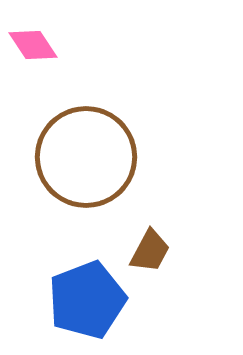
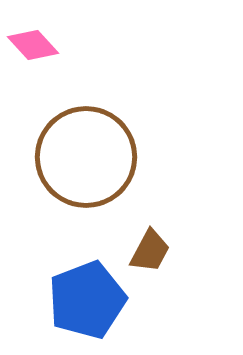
pink diamond: rotated 9 degrees counterclockwise
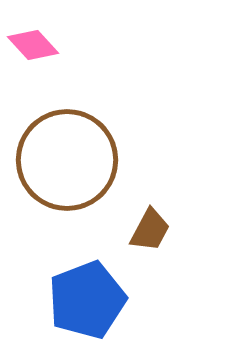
brown circle: moved 19 px left, 3 px down
brown trapezoid: moved 21 px up
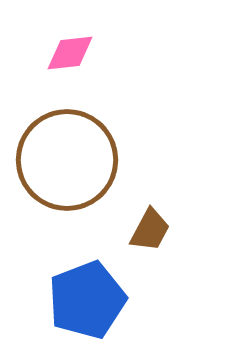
pink diamond: moved 37 px right, 8 px down; rotated 54 degrees counterclockwise
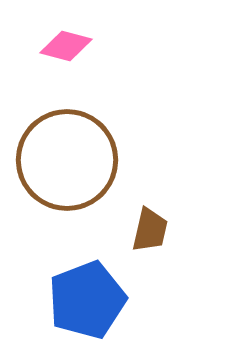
pink diamond: moved 4 px left, 7 px up; rotated 21 degrees clockwise
brown trapezoid: rotated 15 degrees counterclockwise
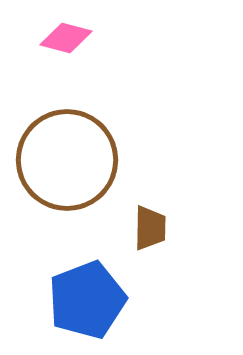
pink diamond: moved 8 px up
brown trapezoid: moved 2 px up; rotated 12 degrees counterclockwise
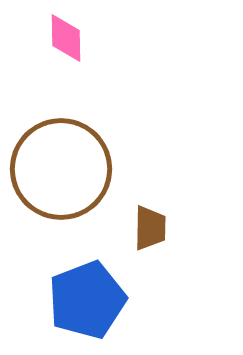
pink diamond: rotated 75 degrees clockwise
brown circle: moved 6 px left, 9 px down
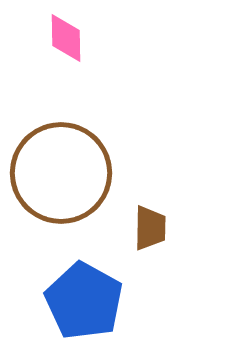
brown circle: moved 4 px down
blue pentagon: moved 3 px left, 1 px down; rotated 22 degrees counterclockwise
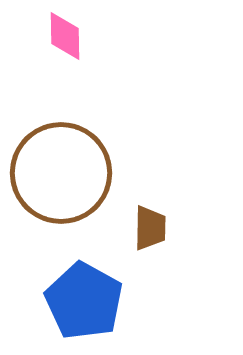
pink diamond: moved 1 px left, 2 px up
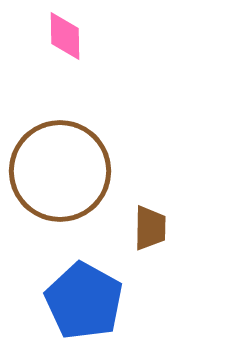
brown circle: moved 1 px left, 2 px up
